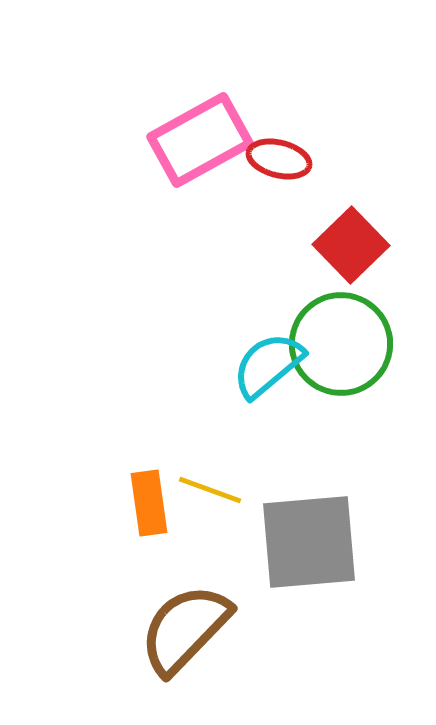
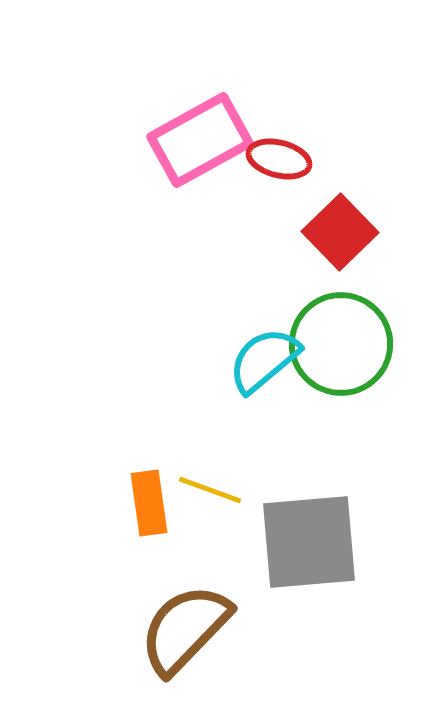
red square: moved 11 px left, 13 px up
cyan semicircle: moved 4 px left, 5 px up
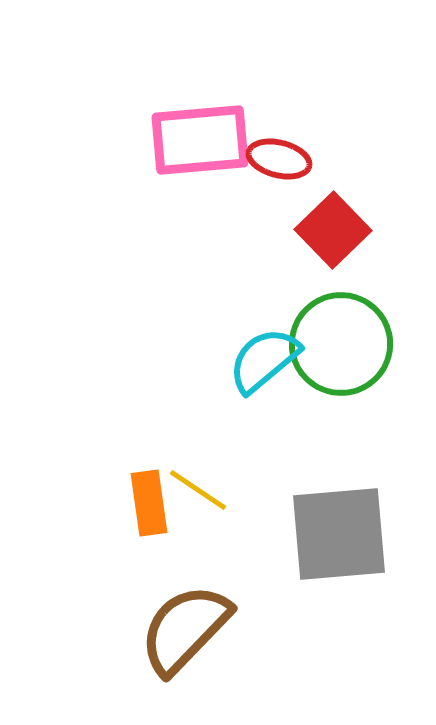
pink rectangle: rotated 24 degrees clockwise
red square: moved 7 px left, 2 px up
yellow line: moved 12 px left; rotated 14 degrees clockwise
gray square: moved 30 px right, 8 px up
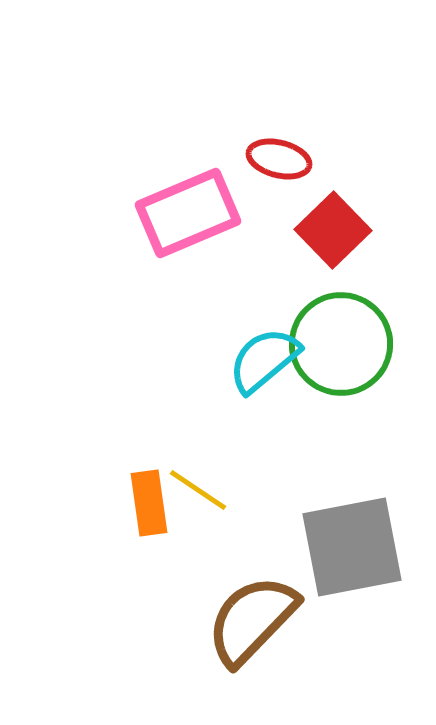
pink rectangle: moved 12 px left, 73 px down; rotated 18 degrees counterclockwise
gray square: moved 13 px right, 13 px down; rotated 6 degrees counterclockwise
brown semicircle: moved 67 px right, 9 px up
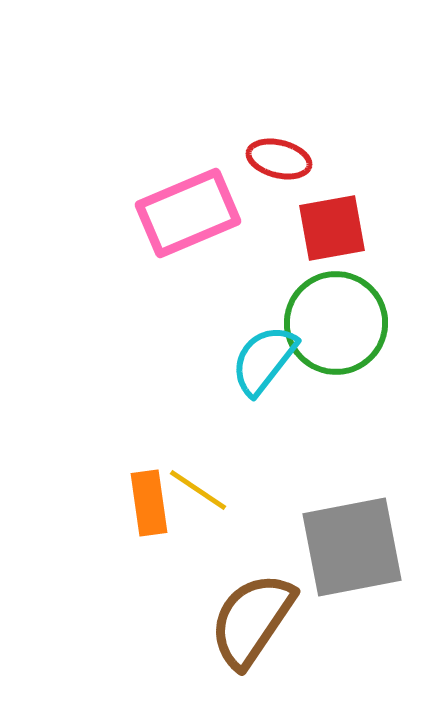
red square: moved 1 px left, 2 px up; rotated 34 degrees clockwise
green circle: moved 5 px left, 21 px up
cyan semicircle: rotated 12 degrees counterclockwise
brown semicircle: rotated 10 degrees counterclockwise
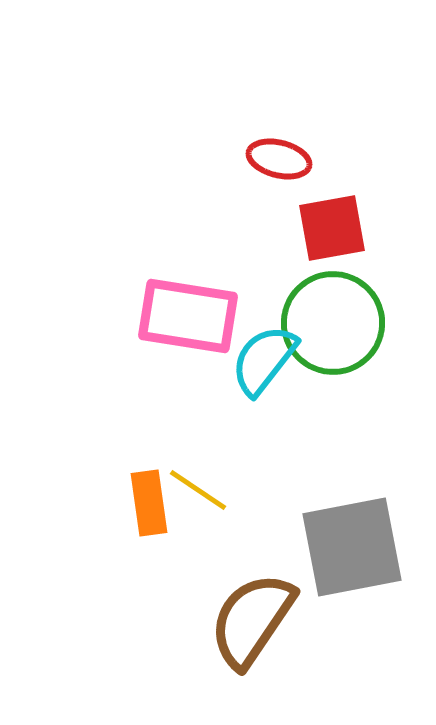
pink rectangle: moved 103 px down; rotated 32 degrees clockwise
green circle: moved 3 px left
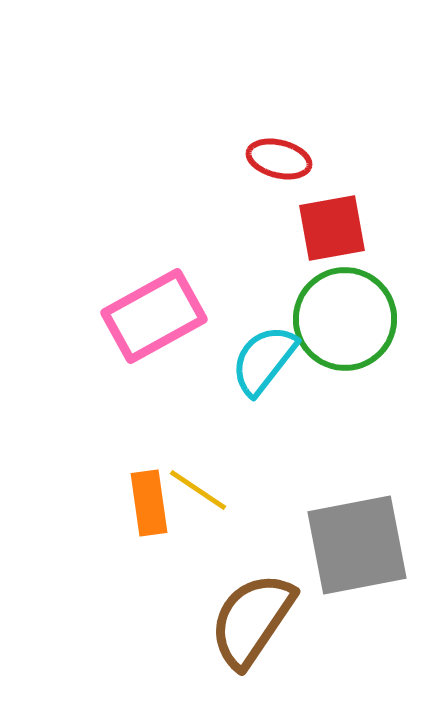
pink rectangle: moved 34 px left; rotated 38 degrees counterclockwise
green circle: moved 12 px right, 4 px up
gray square: moved 5 px right, 2 px up
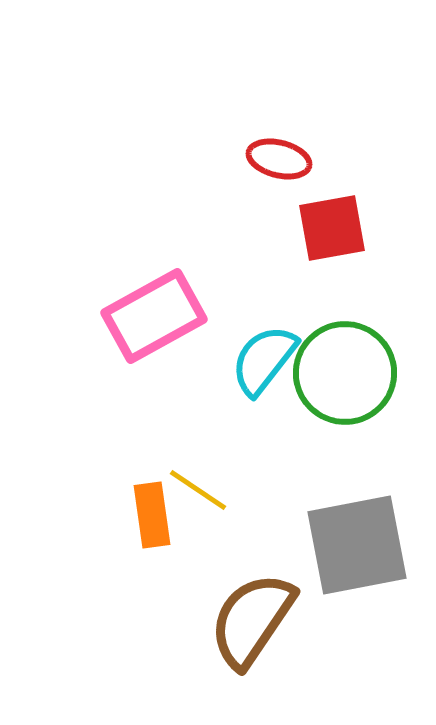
green circle: moved 54 px down
orange rectangle: moved 3 px right, 12 px down
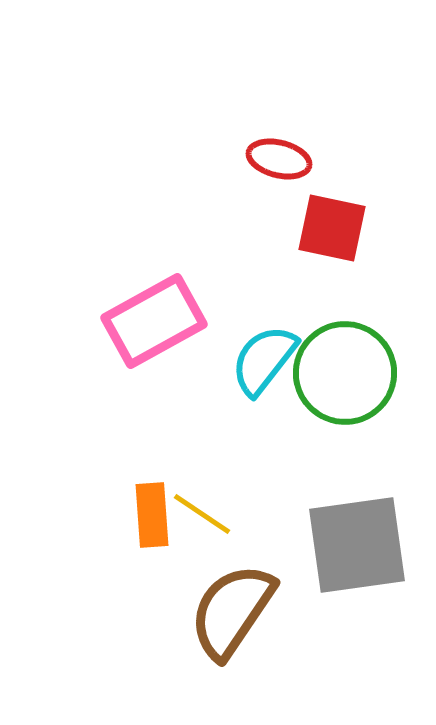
red square: rotated 22 degrees clockwise
pink rectangle: moved 5 px down
yellow line: moved 4 px right, 24 px down
orange rectangle: rotated 4 degrees clockwise
gray square: rotated 3 degrees clockwise
brown semicircle: moved 20 px left, 9 px up
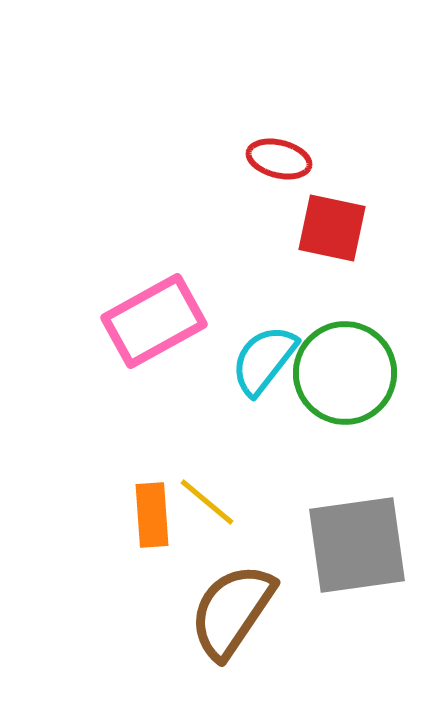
yellow line: moved 5 px right, 12 px up; rotated 6 degrees clockwise
